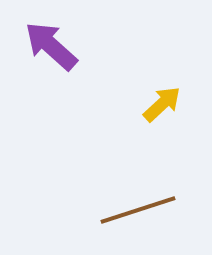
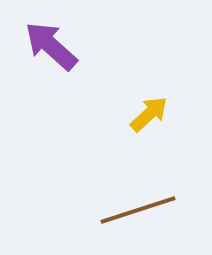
yellow arrow: moved 13 px left, 10 px down
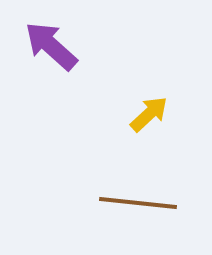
brown line: moved 7 px up; rotated 24 degrees clockwise
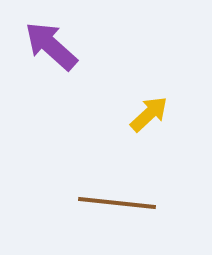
brown line: moved 21 px left
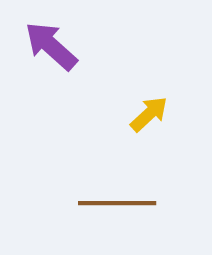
brown line: rotated 6 degrees counterclockwise
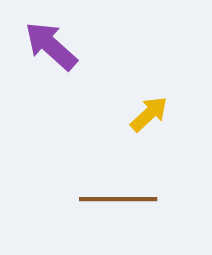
brown line: moved 1 px right, 4 px up
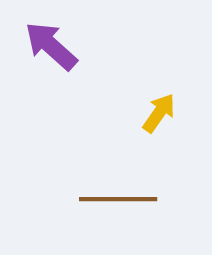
yellow arrow: moved 10 px right, 1 px up; rotated 12 degrees counterclockwise
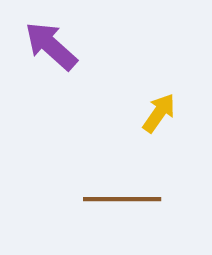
brown line: moved 4 px right
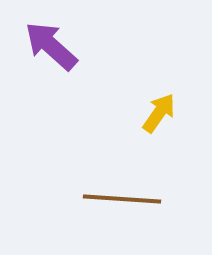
brown line: rotated 4 degrees clockwise
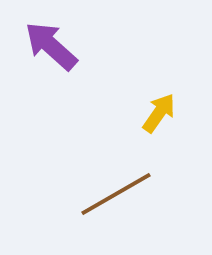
brown line: moved 6 px left, 5 px up; rotated 34 degrees counterclockwise
